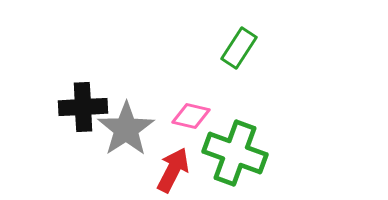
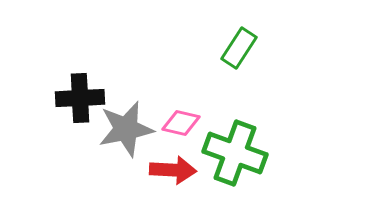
black cross: moved 3 px left, 9 px up
pink diamond: moved 10 px left, 7 px down
gray star: rotated 22 degrees clockwise
red arrow: rotated 66 degrees clockwise
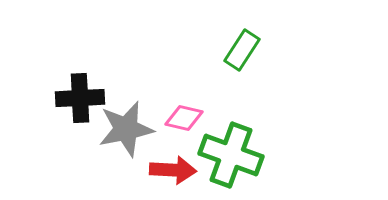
green rectangle: moved 3 px right, 2 px down
pink diamond: moved 3 px right, 5 px up
green cross: moved 4 px left, 2 px down
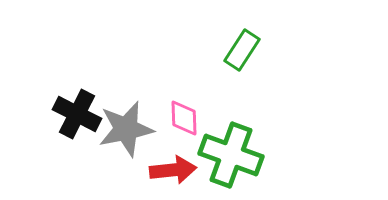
black cross: moved 3 px left, 16 px down; rotated 30 degrees clockwise
pink diamond: rotated 75 degrees clockwise
red arrow: rotated 9 degrees counterclockwise
